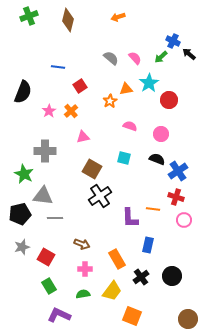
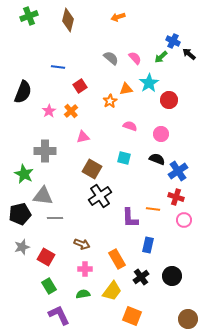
purple L-shape at (59, 315): rotated 40 degrees clockwise
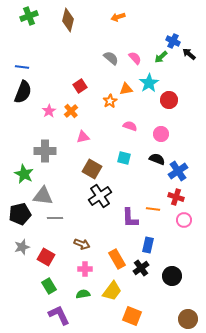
blue line at (58, 67): moved 36 px left
black cross at (141, 277): moved 9 px up
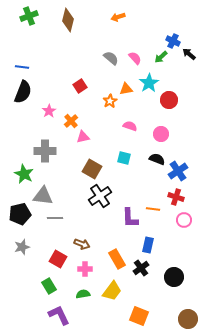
orange cross at (71, 111): moved 10 px down
red square at (46, 257): moved 12 px right, 2 px down
black circle at (172, 276): moved 2 px right, 1 px down
orange square at (132, 316): moved 7 px right
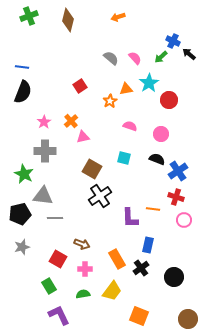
pink star at (49, 111): moved 5 px left, 11 px down
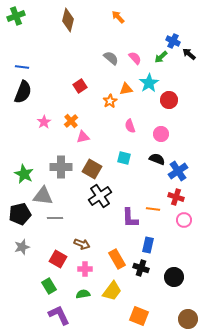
green cross at (29, 16): moved 13 px left
orange arrow at (118, 17): rotated 64 degrees clockwise
pink semicircle at (130, 126): rotated 128 degrees counterclockwise
gray cross at (45, 151): moved 16 px right, 16 px down
black cross at (141, 268): rotated 35 degrees counterclockwise
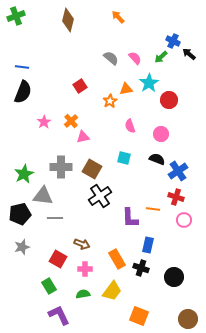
green star at (24, 174): rotated 18 degrees clockwise
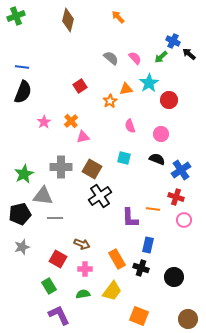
blue cross at (178, 171): moved 3 px right, 1 px up
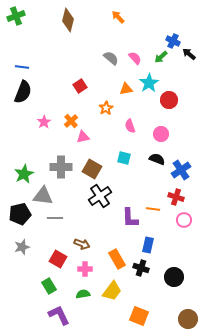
orange star at (110, 101): moved 4 px left, 7 px down
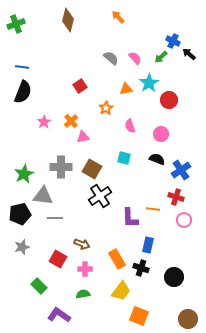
green cross at (16, 16): moved 8 px down
green rectangle at (49, 286): moved 10 px left; rotated 14 degrees counterclockwise
yellow trapezoid at (112, 291): moved 9 px right
purple L-shape at (59, 315): rotated 30 degrees counterclockwise
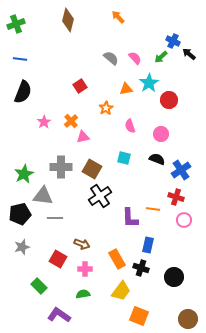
blue line at (22, 67): moved 2 px left, 8 px up
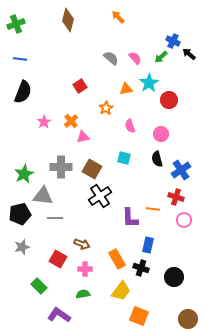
black semicircle at (157, 159): rotated 126 degrees counterclockwise
